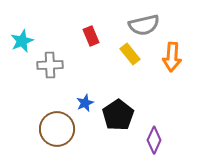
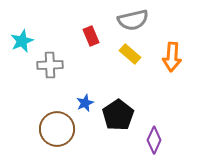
gray semicircle: moved 11 px left, 5 px up
yellow rectangle: rotated 10 degrees counterclockwise
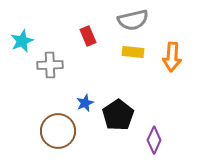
red rectangle: moved 3 px left
yellow rectangle: moved 3 px right, 2 px up; rotated 35 degrees counterclockwise
brown circle: moved 1 px right, 2 px down
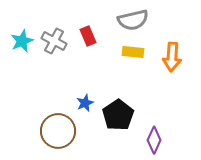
gray cross: moved 4 px right, 24 px up; rotated 30 degrees clockwise
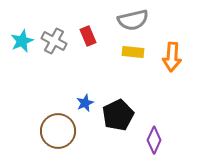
black pentagon: rotated 8 degrees clockwise
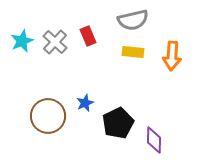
gray cross: moved 1 px right, 1 px down; rotated 15 degrees clockwise
orange arrow: moved 1 px up
black pentagon: moved 8 px down
brown circle: moved 10 px left, 15 px up
purple diamond: rotated 24 degrees counterclockwise
